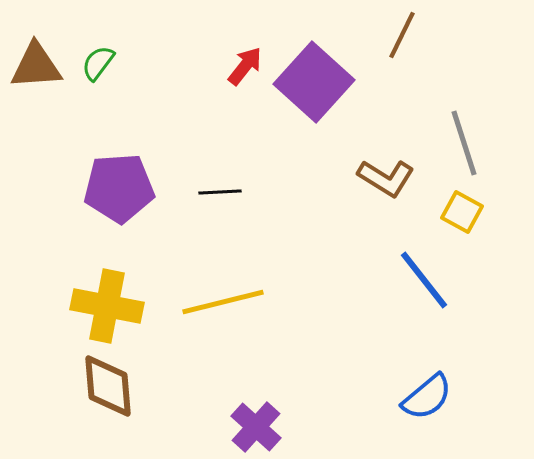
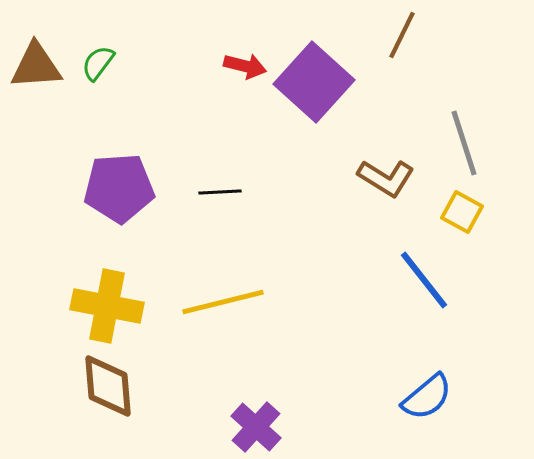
red arrow: rotated 66 degrees clockwise
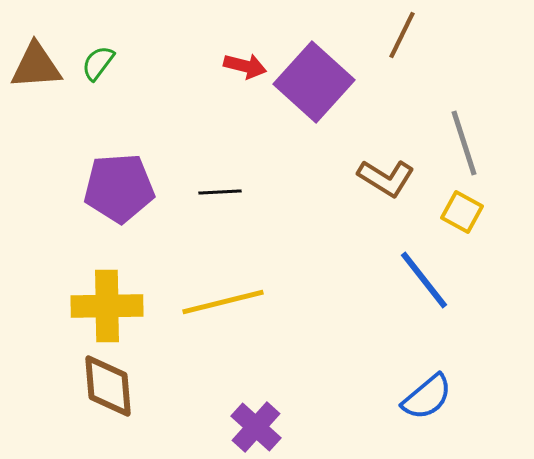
yellow cross: rotated 12 degrees counterclockwise
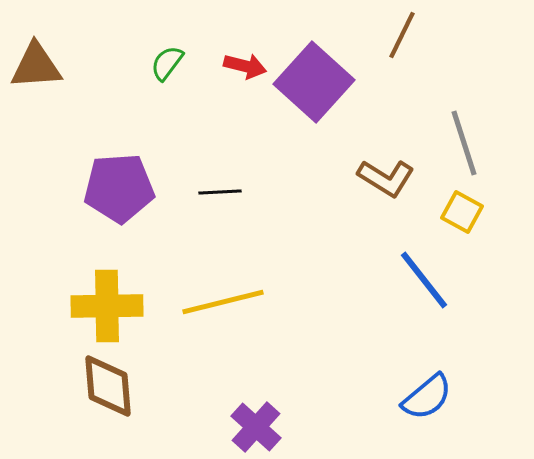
green semicircle: moved 69 px right
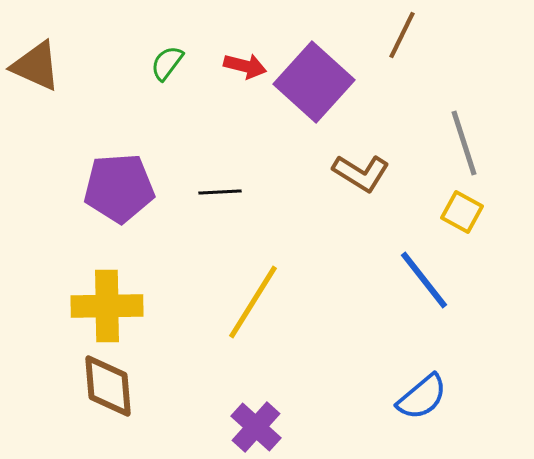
brown triangle: rotated 28 degrees clockwise
brown L-shape: moved 25 px left, 5 px up
yellow line: moved 30 px right; rotated 44 degrees counterclockwise
blue semicircle: moved 5 px left
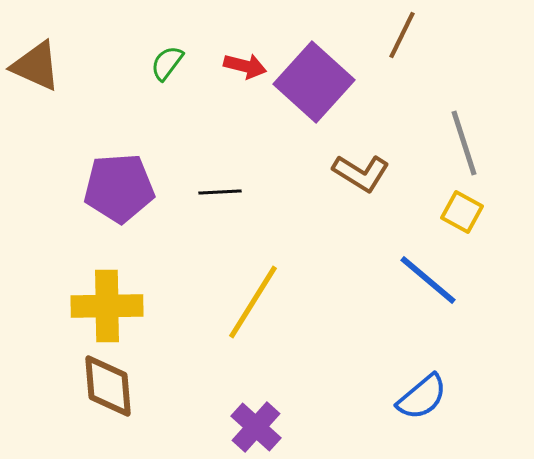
blue line: moved 4 px right; rotated 12 degrees counterclockwise
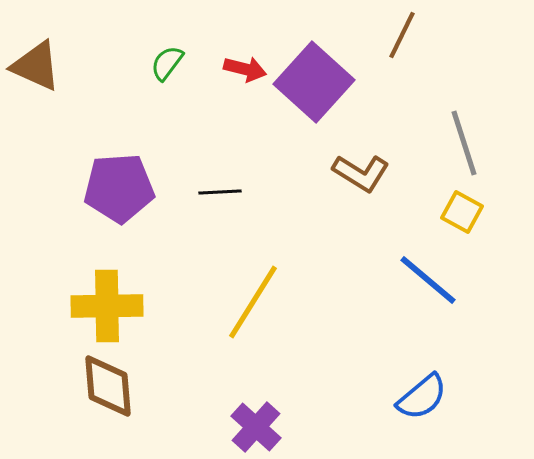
red arrow: moved 3 px down
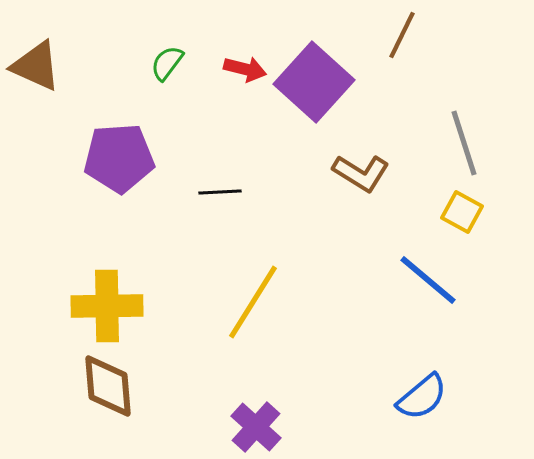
purple pentagon: moved 30 px up
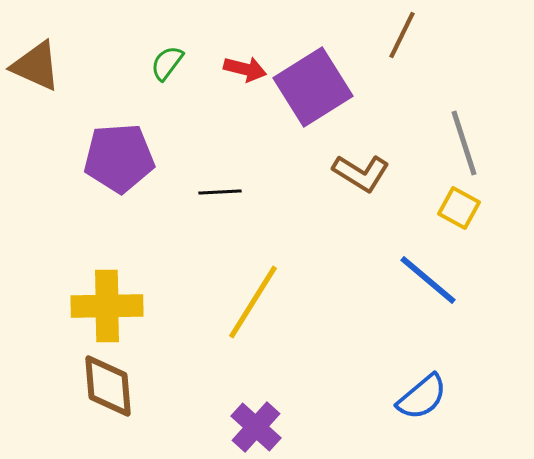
purple square: moved 1 px left, 5 px down; rotated 16 degrees clockwise
yellow square: moved 3 px left, 4 px up
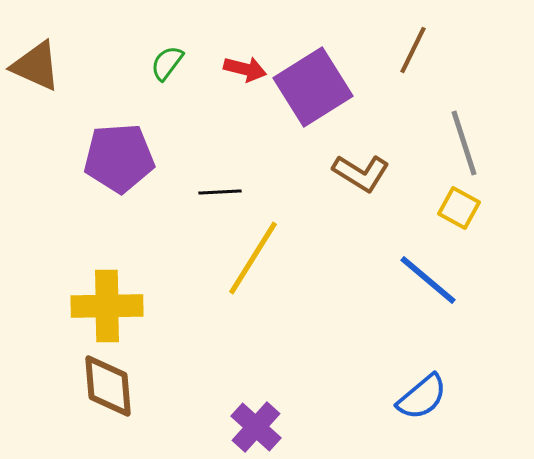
brown line: moved 11 px right, 15 px down
yellow line: moved 44 px up
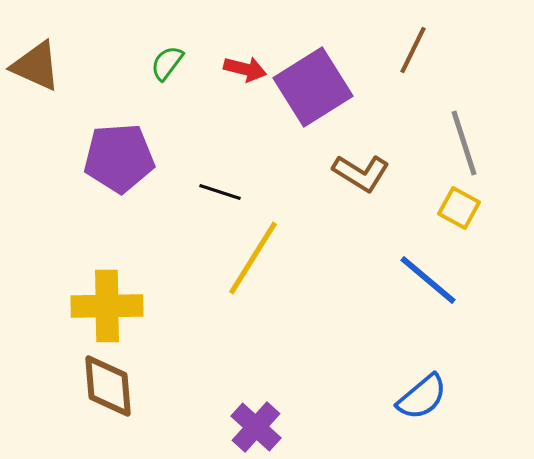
black line: rotated 21 degrees clockwise
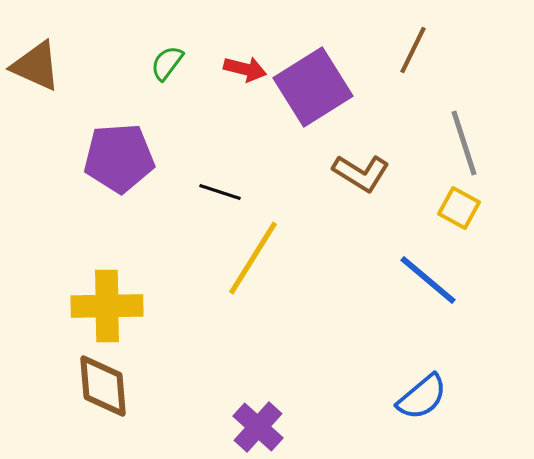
brown diamond: moved 5 px left
purple cross: moved 2 px right
